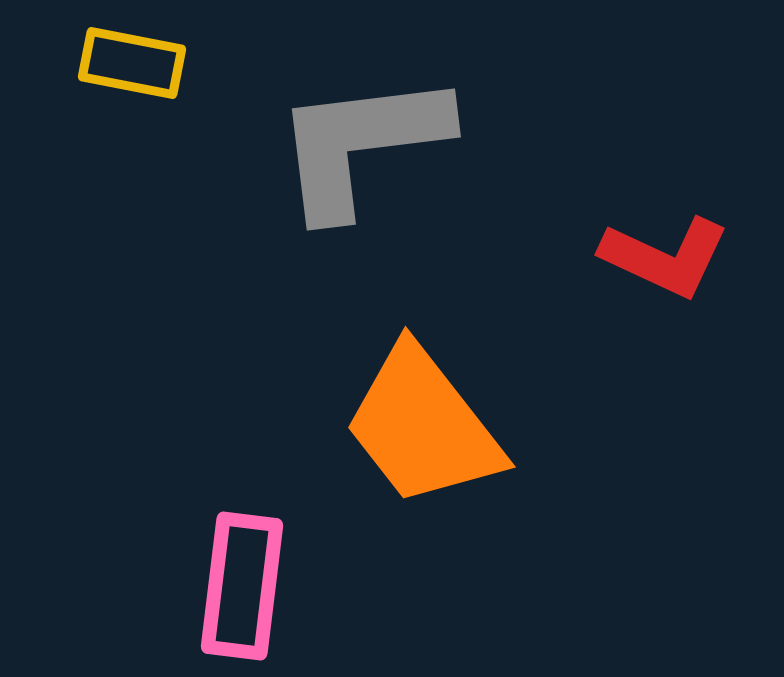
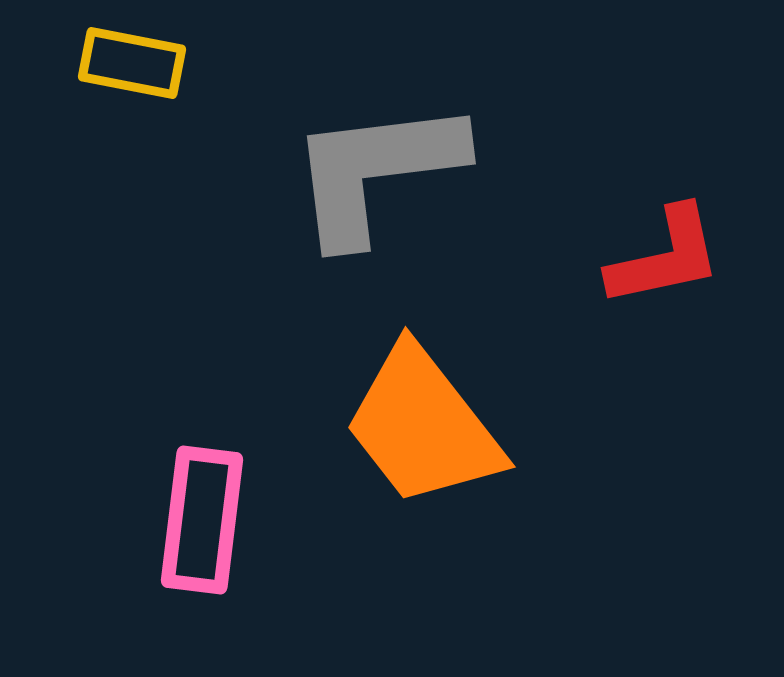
gray L-shape: moved 15 px right, 27 px down
red L-shape: rotated 37 degrees counterclockwise
pink rectangle: moved 40 px left, 66 px up
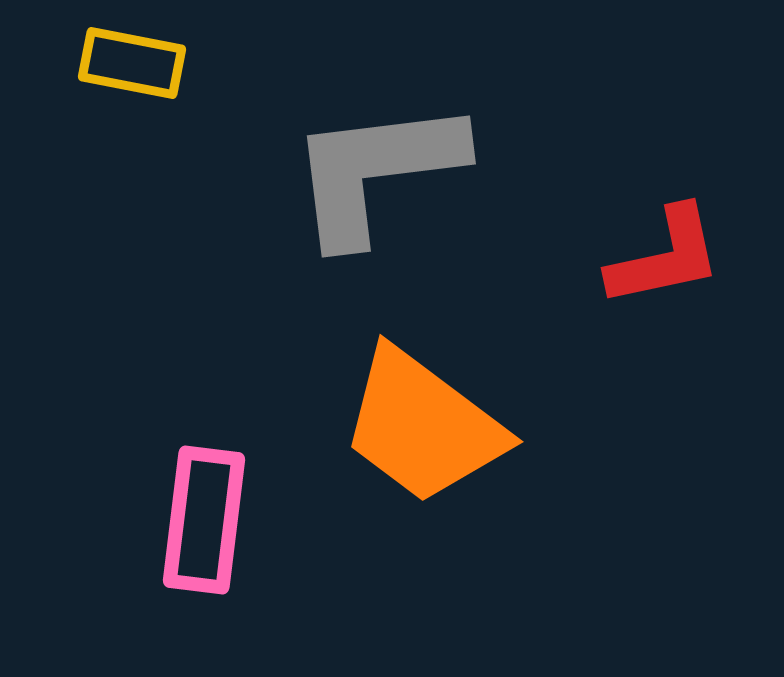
orange trapezoid: rotated 15 degrees counterclockwise
pink rectangle: moved 2 px right
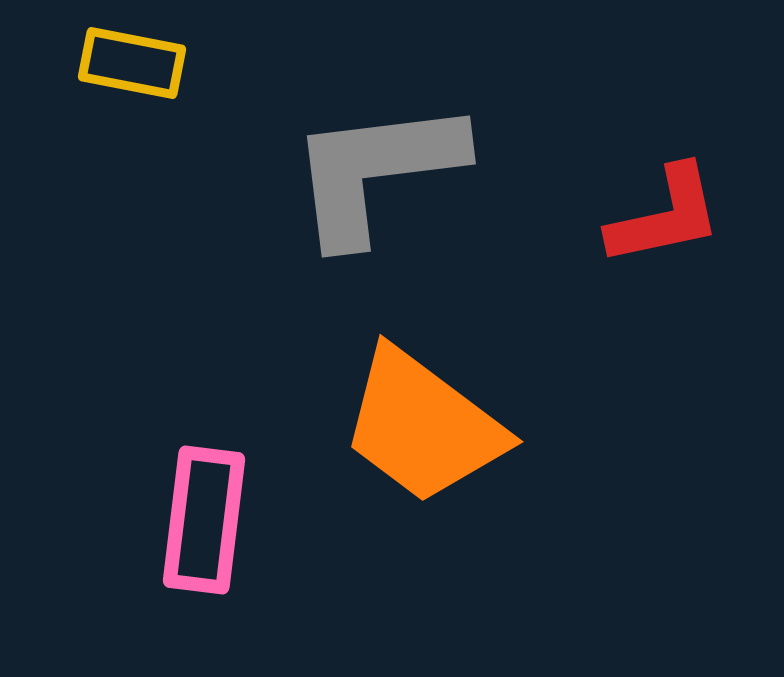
red L-shape: moved 41 px up
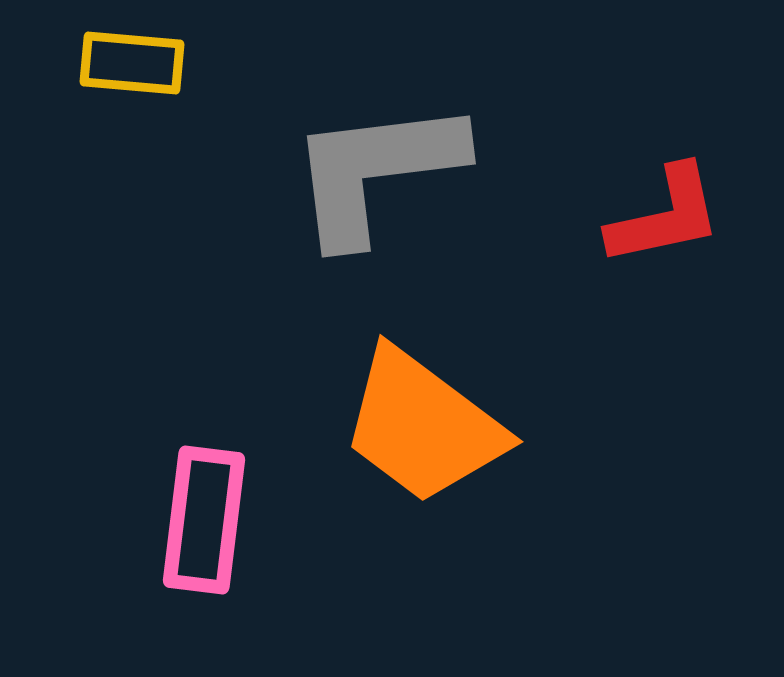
yellow rectangle: rotated 6 degrees counterclockwise
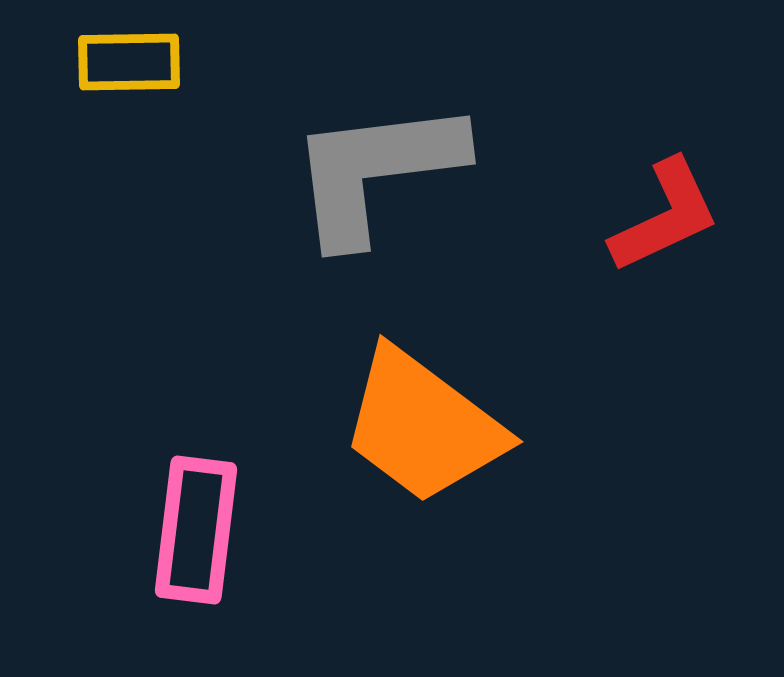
yellow rectangle: moved 3 px left, 1 px up; rotated 6 degrees counterclockwise
red L-shape: rotated 13 degrees counterclockwise
pink rectangle: moved 8 px left, 10 px down
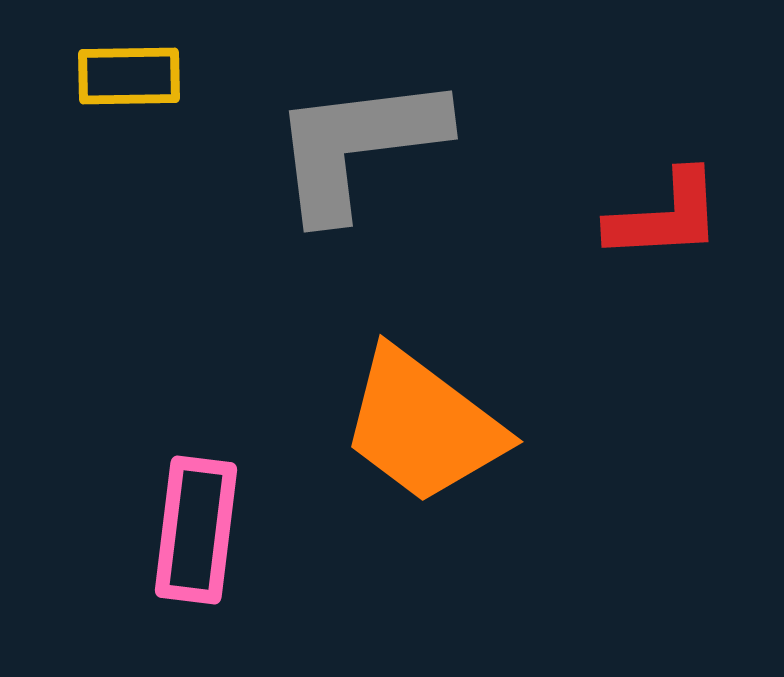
yellow rectangle: moved 14 px down
gray L-shape: moved 18 px left, 25 px up
red L-shape: rotated 22 degrees clockwise
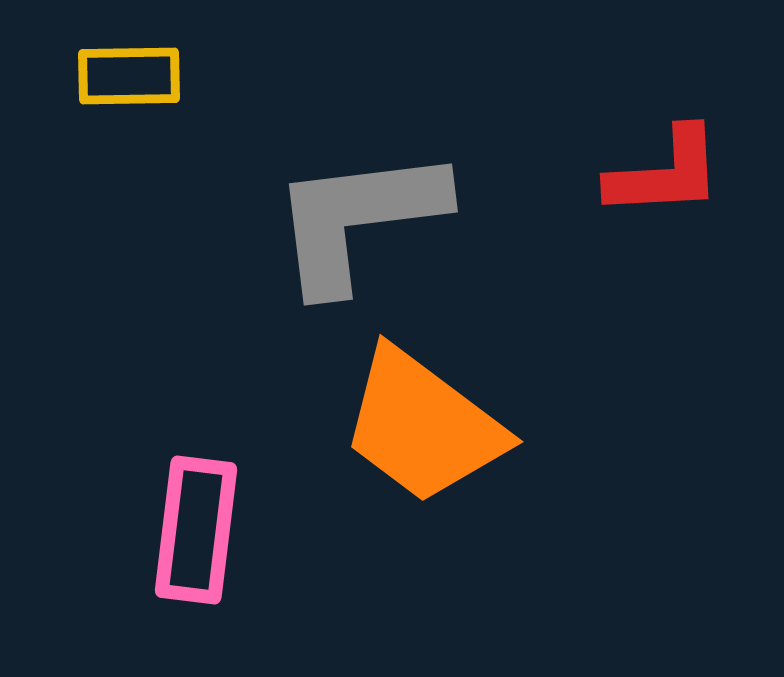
gray L-shape: moved 73 px down
red L-shape: moved 43 px up
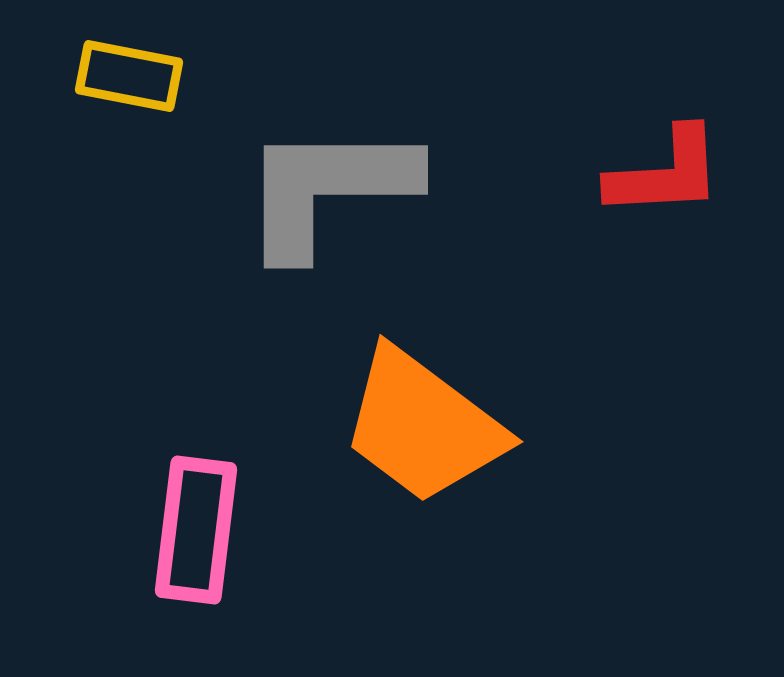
yellow rectangle: rotated 12 degrees clockwise
gray L-shape: moved 30 px left, 30 px up; rotated 7 degrees clockwise
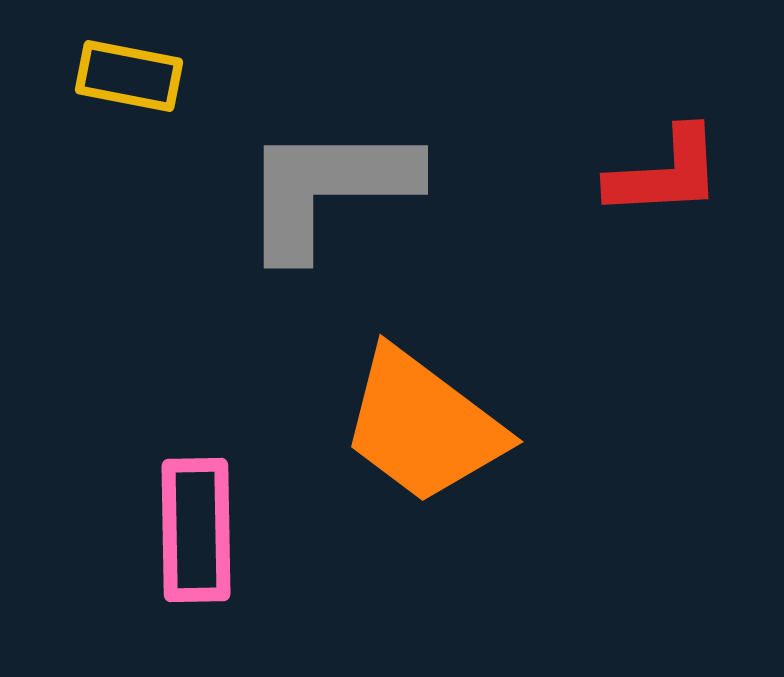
pink rectangle: rotated 8 degrees counterclockwise
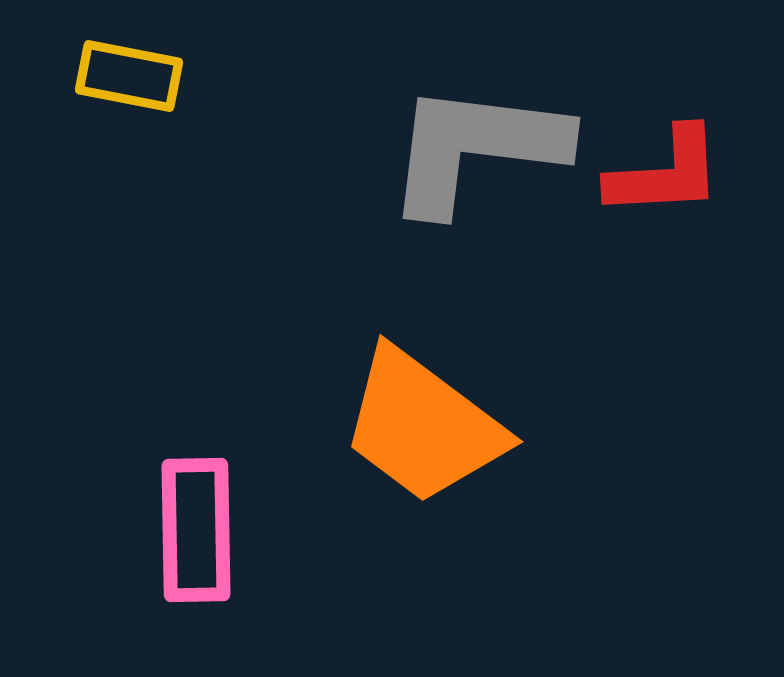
gray L-shape: moved 148 px right, 41 px up; rotated 7 degrees clockwise
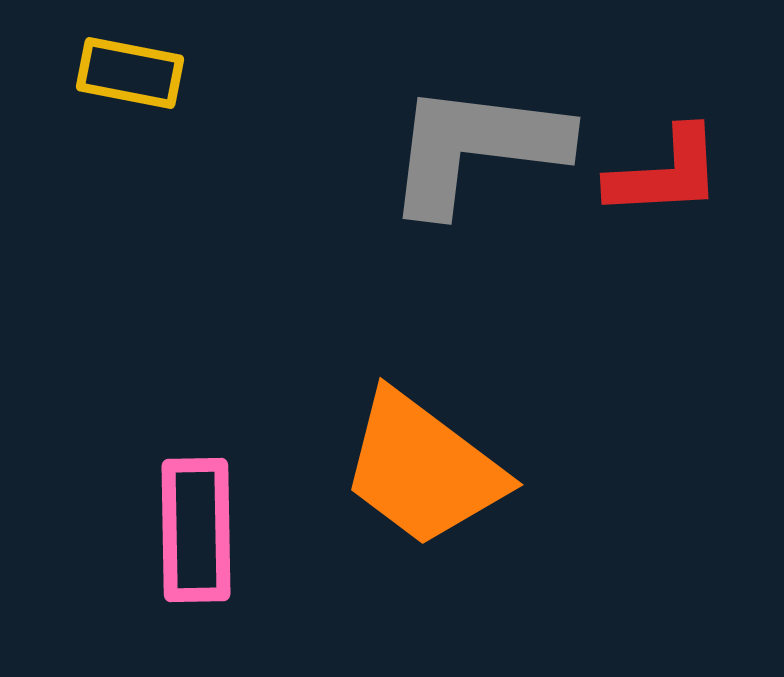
yellow rectangle: moved 1 px right, 3 px up
orange trapezoid: moved 43 px down
